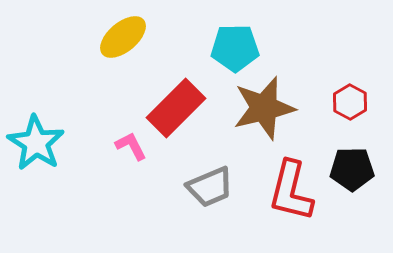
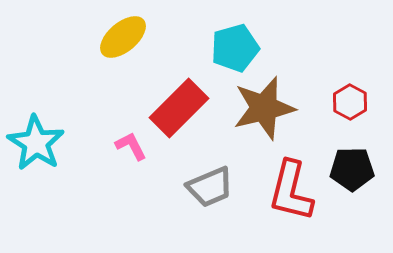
cyan pentagon: rotated 15 degrees counterclockwise
red rectangle: moved 3 px right
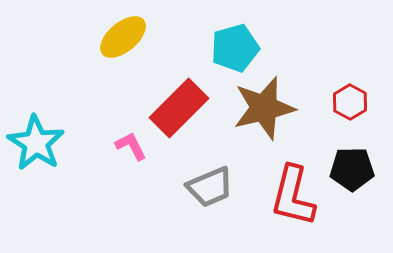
red L-shape: moved 2 px right, 5 px down
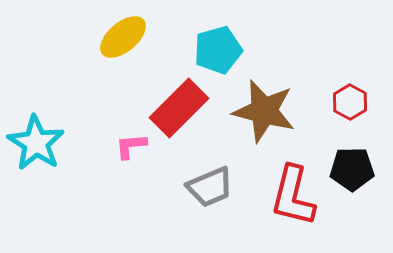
cyan pentagon: moved 17 px left, 2 px down
brown star: moved 3 px down; rotated 28 degrees clockwise
pink L-shape: rotated 68 degrees counterclockwise
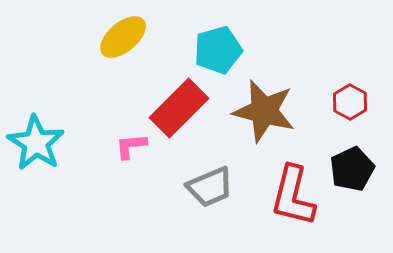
black pentagon: rotated 24 degrees counterclockwise
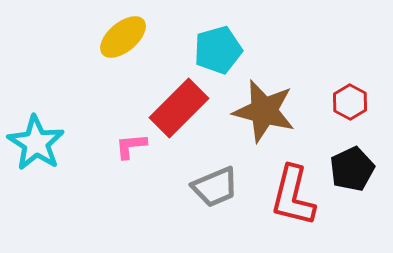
gray trapezoid: moved 5 px right
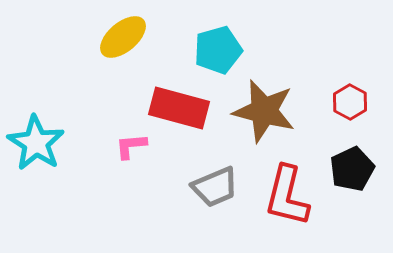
red rectangle: rotated 60 degrees clockwise
red L-shape: moved 6 px left
